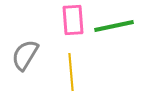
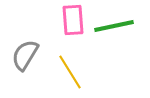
yellow line: moved 1 px left; rotated 27 degrees counterclockwise
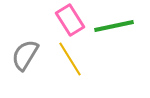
pink rectangle: moved 3 px left; rotated 28 degrees counterclockwise
yellow line: moved 13 px up
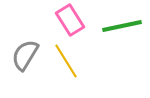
green line: moved 8 px right
yellow line: moved 4 px left, 2 px down
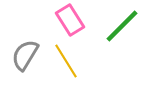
green line: rotated 33 degrees counterclockwise
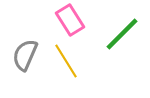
green line: moved 8 px down
gray semicircle: rotated 8 degrees counterclockwise
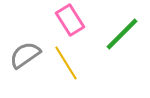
gray semicircle: rotated 32 degrees clockwise
yellow line: moved 2 px down
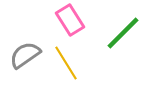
green line: moved 1 px right, 1 px up
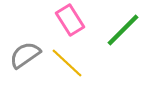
green line: moved 3 px up
yellow line: moved 1 px right; rotated 15 degrees counterclockwise
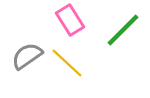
gray semicircle: moved 2 px right, 1 px down
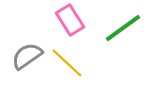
green line: moved 2 px up; rotated 9 degrees clockwise
